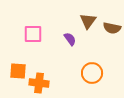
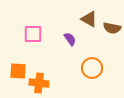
brown triangle: moved 1 px right, 2 px up; rotated 36 degrees counterclockwise
orange circle: moved 5 px up
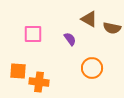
orange cross: moved 1 px up
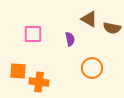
purple semicircle: rotated 24 degrees clockwise
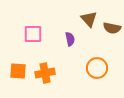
brown triangle: rotated 18 degrees clockwise
orange circle: moved 5 px right
orange cross: moved 6 px right, 9 px up; rotated 18 degrees counterclockwise
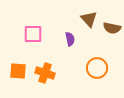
orange cross: rotated 30 degrees clockwise
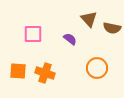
purple semicircle: rotated 40 degrees counterclockwise
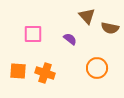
brown triangle: moved 2 px left, 3 px up
brown semicircle: moved 2 px left
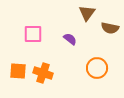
brown triangle: moved 3 px up; rotated 18 degrees clockwise
orange cross: moved 2 px left
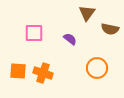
brown semicircle: moved 1 px down
pink square: moved 1 px right, 1 px up
